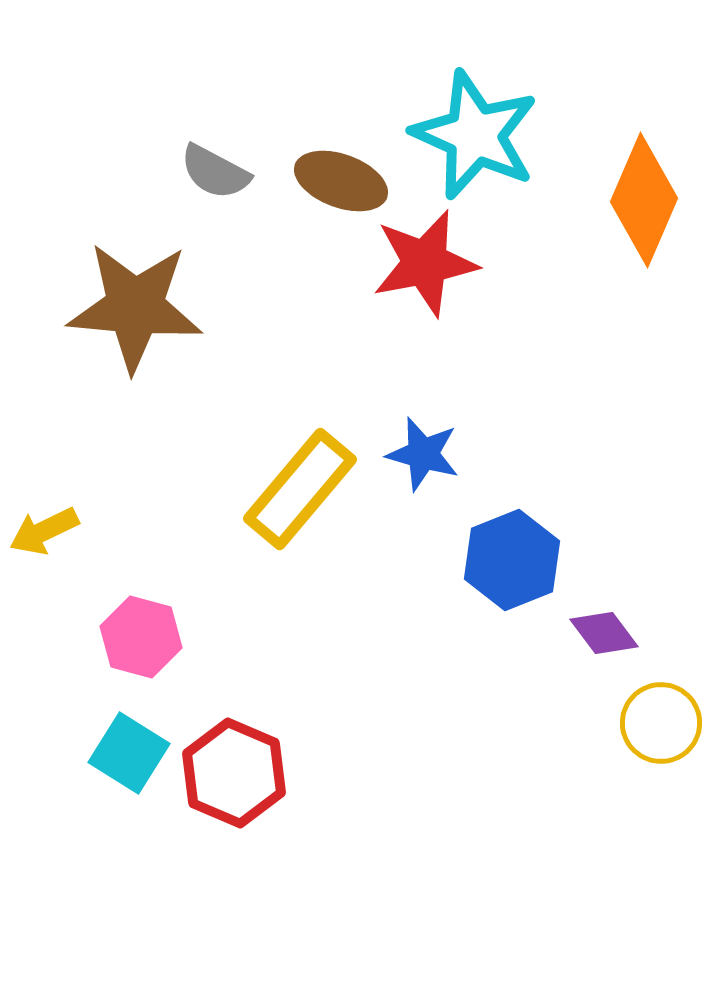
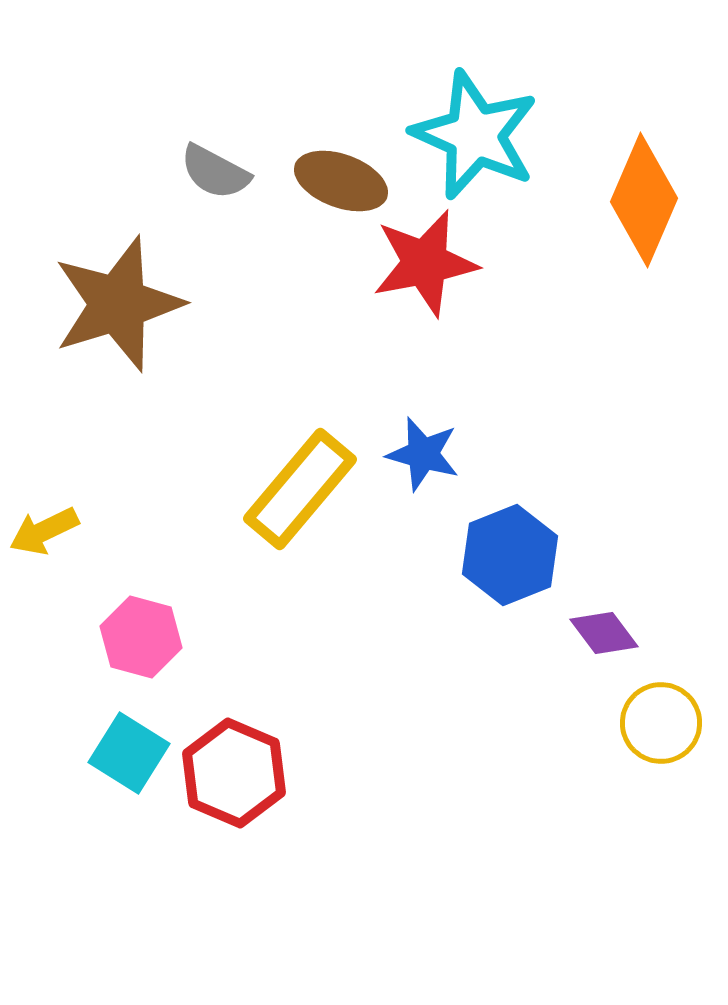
brown star: moved 17 px left, 3 px up; rotated 22 degrees counterclockwise
blue hexagon: moved 2 px left, 5 px up
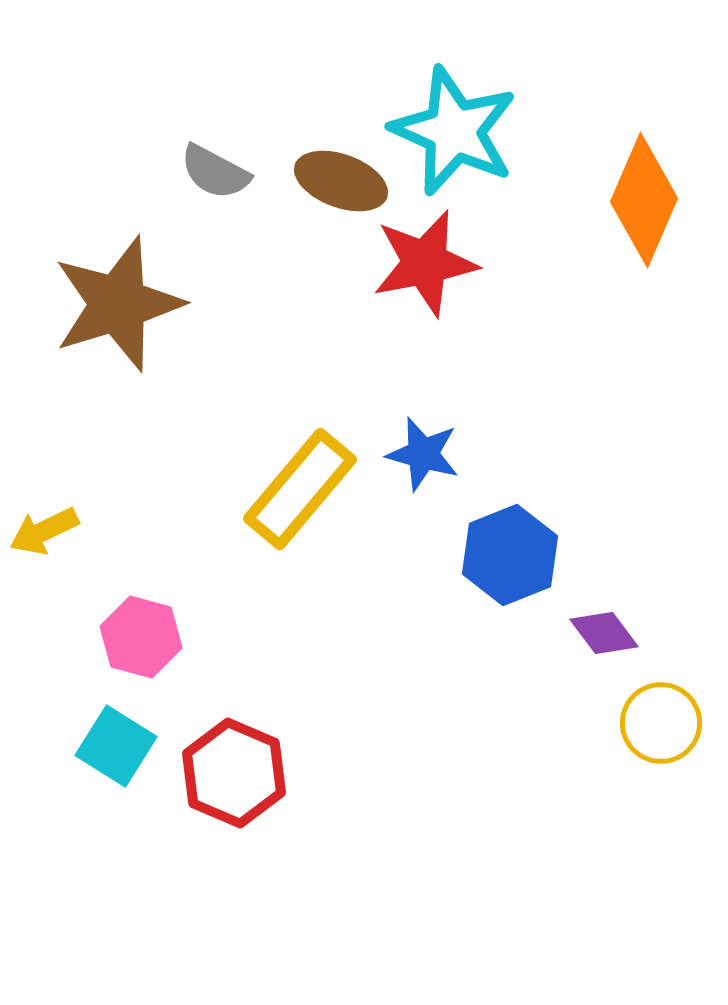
cyan star: moved 21 px left, 4 px up
cyan square: moved 13 px left, 7 px up
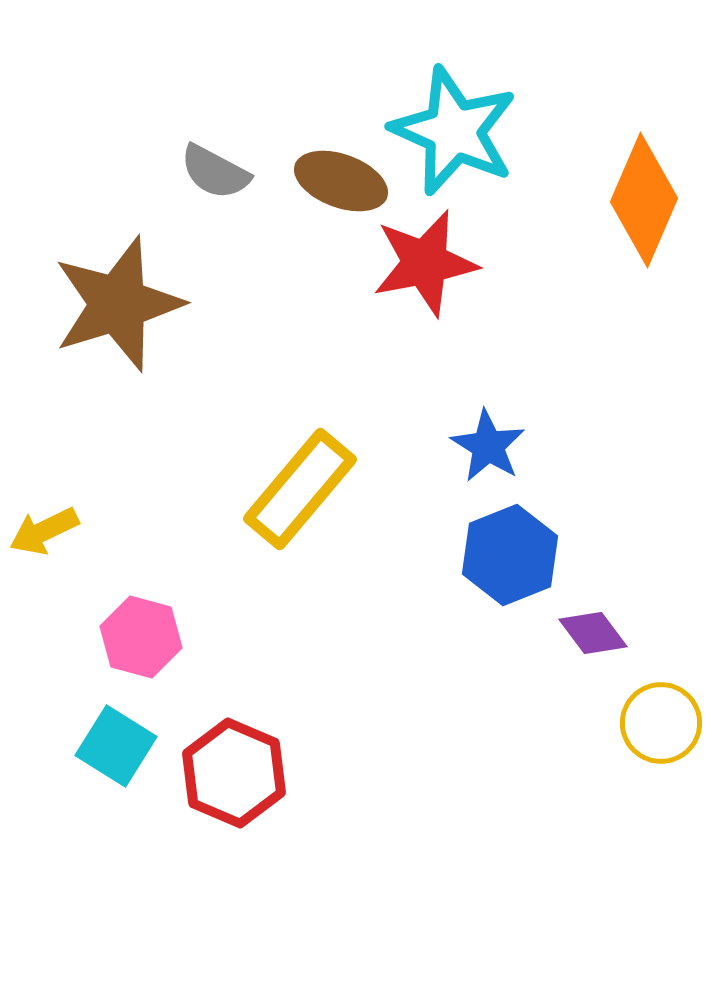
blue star: moved 65 px right, 8 px up; rotated 16 degrees clockwise
purple diamond: moved 11 px left
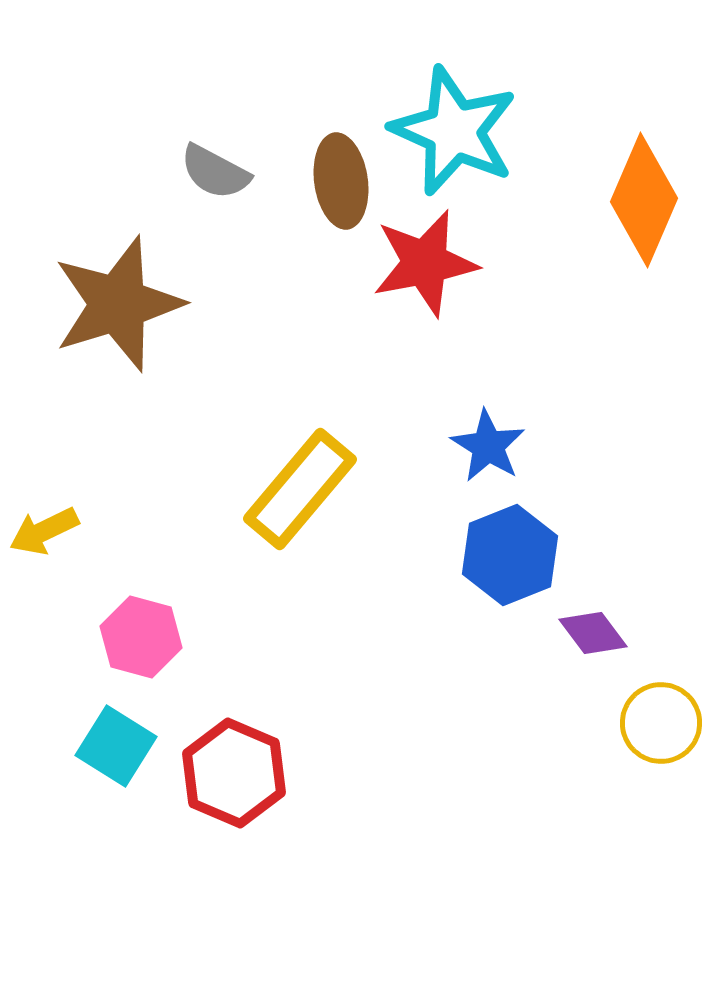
brown ellipse: rotated 62 degrees clockwise
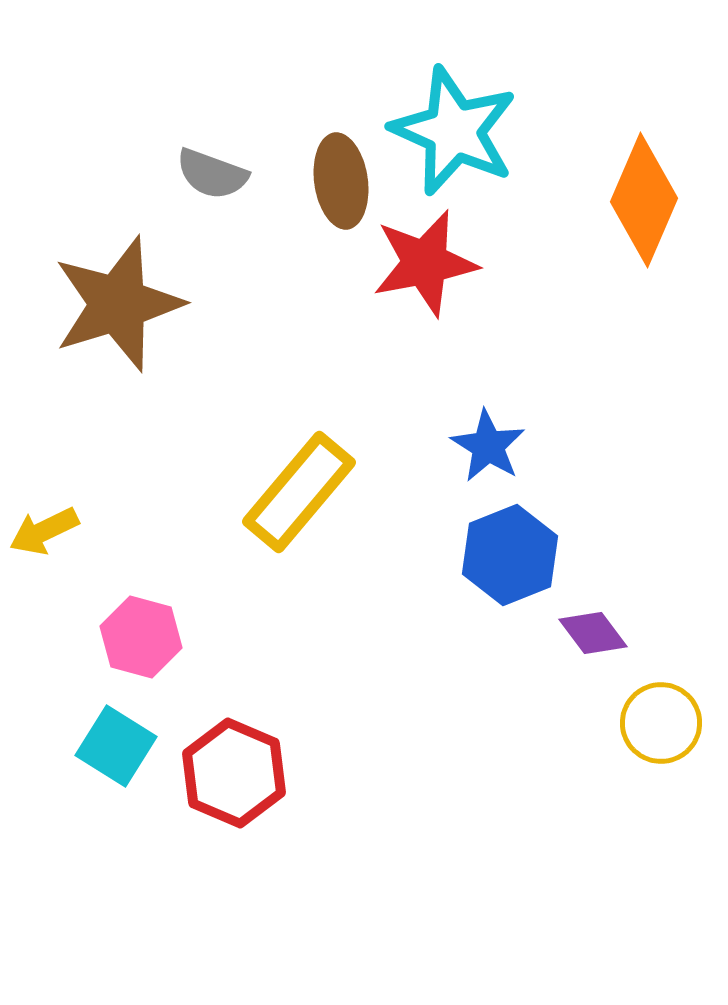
gray semicircle: moved 3 px left, 2 px down; rotated 8 degrees counterclockwise
yellow rectangle: moved 1 px left, 3 px down
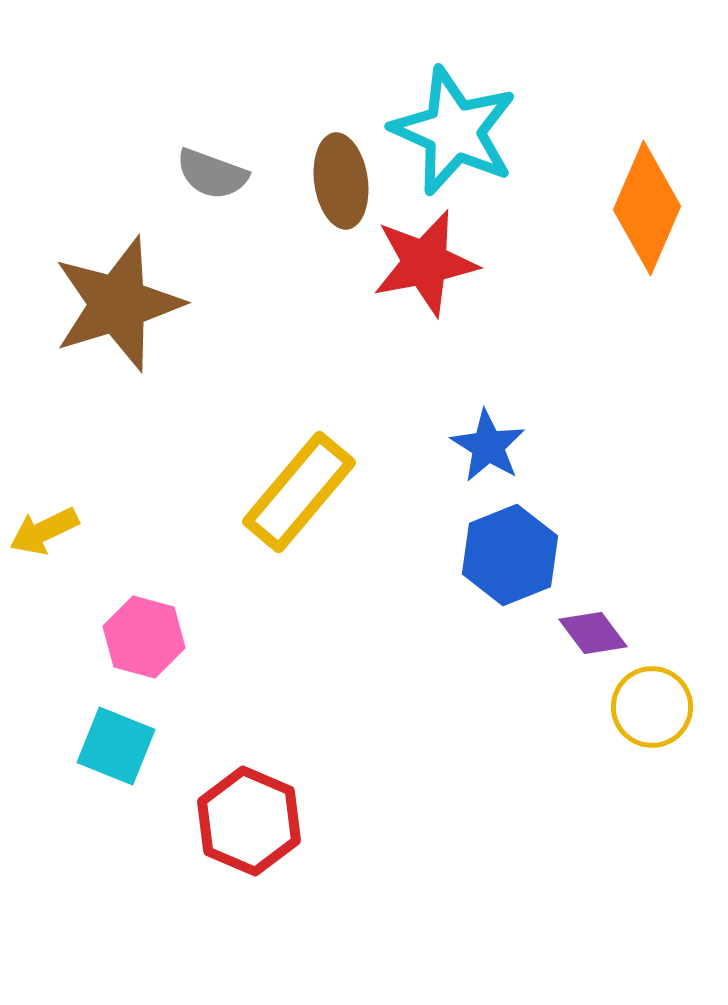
orange diamond: moved 3 px right, 8 px down
pink hexagon: moved 3 px right
yellow circle: moved 9 px left, 16 px up
cyan square: rotated 10 degrees counterclockwise
red hexagon: moved 15 px right, 48 px down
